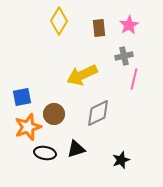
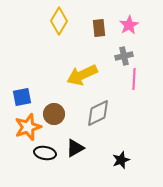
pink line: rotated 10 degrees counterclockwise
black triangle: moved 1 px left, 1 px up; rotated 12 degrees counterclockwise
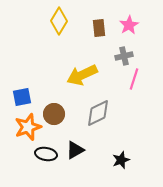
pink line: rotated 15 degrees clockwise
black triangle: moved 2 px down
black ellipse: moved 1 px right, 1 px down
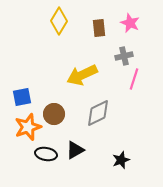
pink star: moved 1 px right, 2 px up; rotated 18 degrees counterclockwise
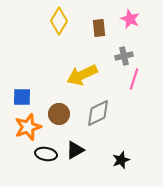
pink star: moved 4 px up
blue square: rotated 12 degrees clockwise
brown circle: moved 5 px right
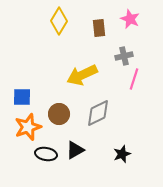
black star: moved 1 px right, 6 px up
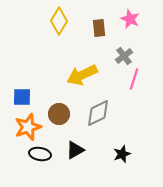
gray cross: rotated 24 degrees counterclockwise
black ellipse: moved 6 px left
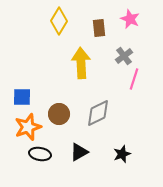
yellow arrow: moved 1 px left, 12 px up; rotated 112 degrees clockwise
black triangle: moved 4 px right, 2 px down
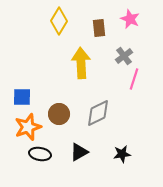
black star: rotated 12 degrees clockwise
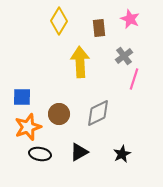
yellow arrow: moved 1 px left, 1 px up
black star: rotated 18 degrees counterclockwise
